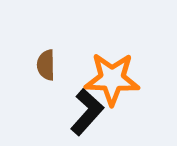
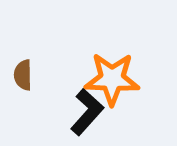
brown semicircle: moved 23 px left, 10 px down
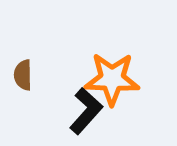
black L-shape: moved 1 px left, 1 px up
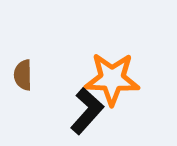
black L-shape: moved 1 px right
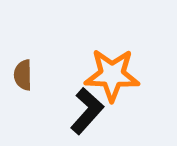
orange star: moved 4 px up
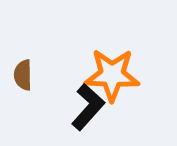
black L-shape: moved 1 px right, 4 px up
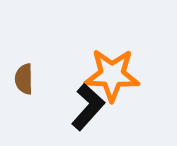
brown semicircle: moved 1 px right, 4 px down
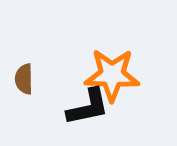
black L-shape: rotated 36 degrees clockwise
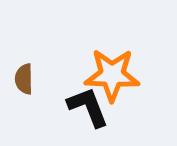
black L-shape: rotated 99 degrees counterclockwise
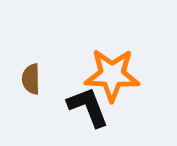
brown semicircle: moved 7 px right
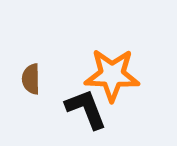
black L-shape: moved 2 px left, 2 px down
